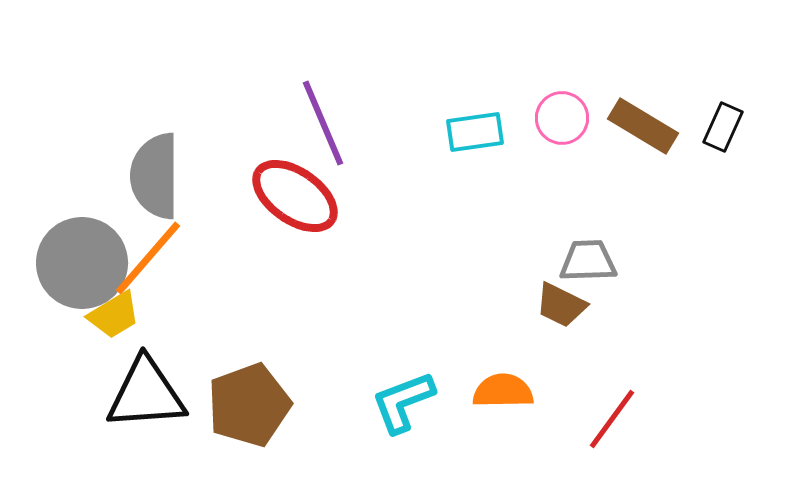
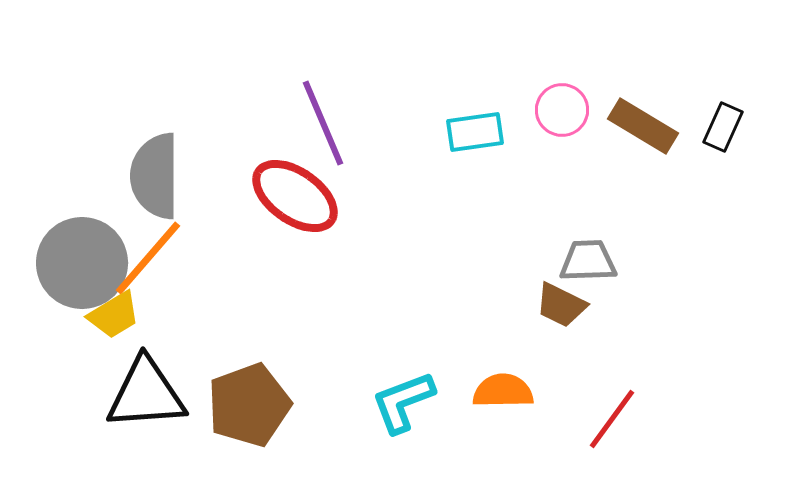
pink circle: moved 8 px up
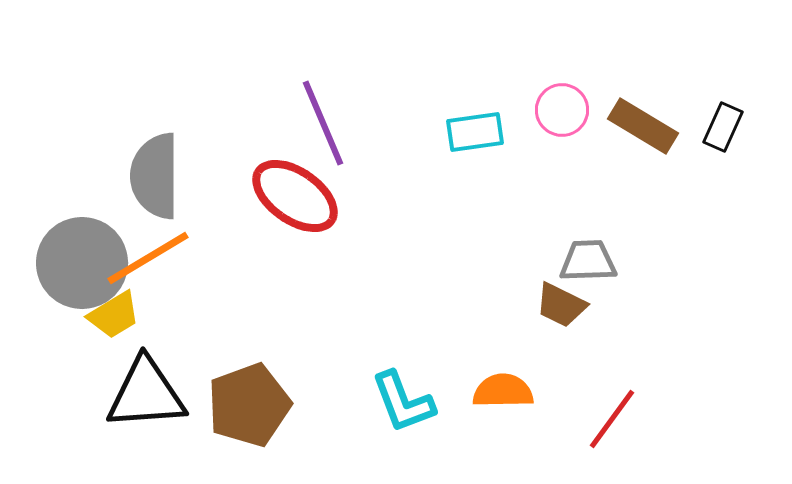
orange line: rotated 18 degrees clockwise
cyan L-shape: rotated 90 degrees counterclockwise
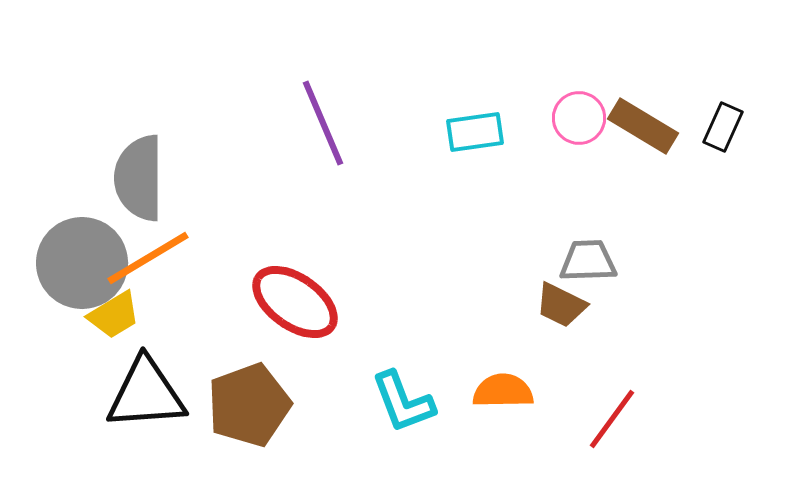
pink circle: moved 17 px right, 8 px down
gray semicircle: moved 16 px left, 2 px down
red ellipse: moved 106 px down
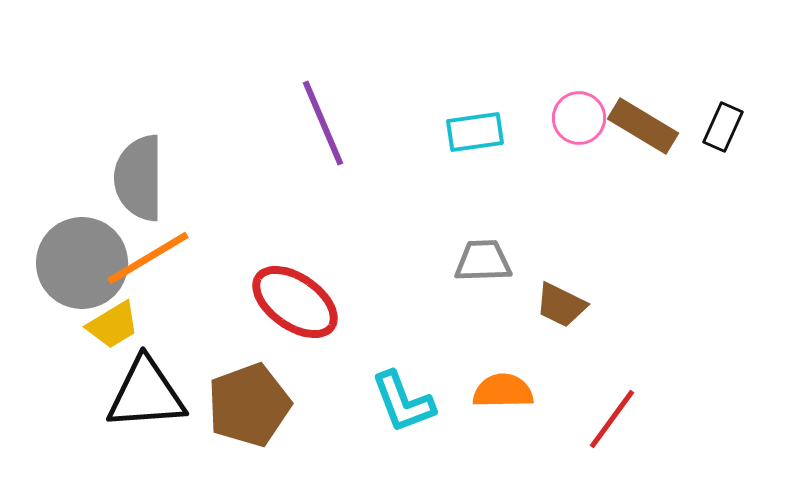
gray trapezoid: moved 105 px left
yellow trapezoid: moved 1 px left, 10 px down
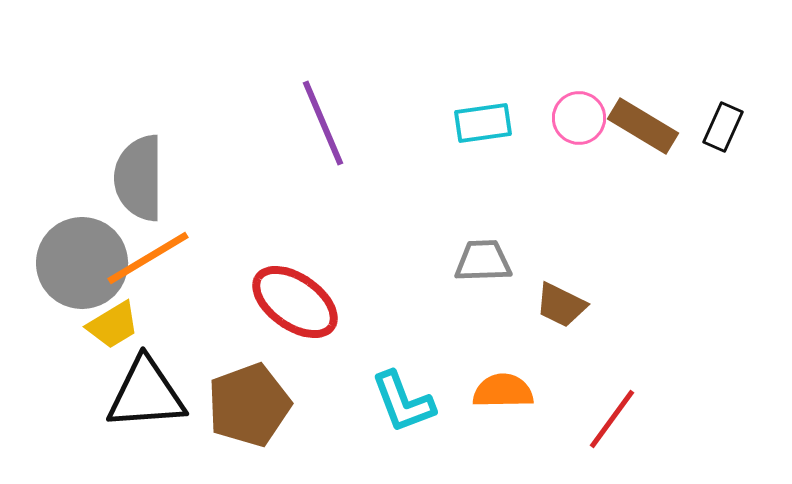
cyan rectangle: moved 8 px right, 9 px up
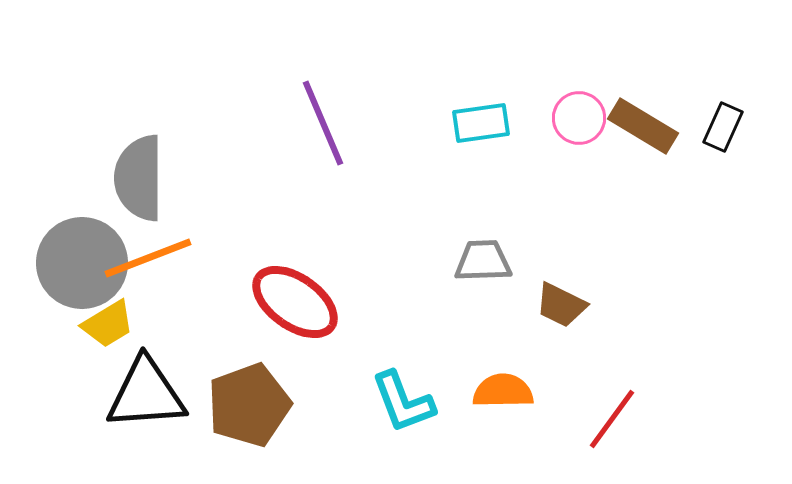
cyan rectangle: moved 2 px left
orange line: rotated 10 degrees clockwise
yellow trapezoid: moved 5 px left, 1 px up
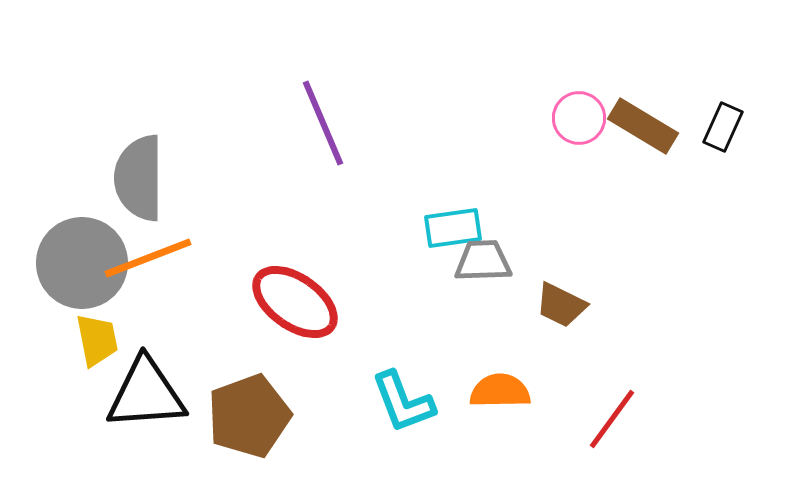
cyan rectangle: moved 28 px left, 105 px down
yellow trapezoid: moved 11 px left, 16 px down; rotated 70 degrees counterclockwise
orange semicircle: moved 3 px left
brown pentagon: moved 11 px down
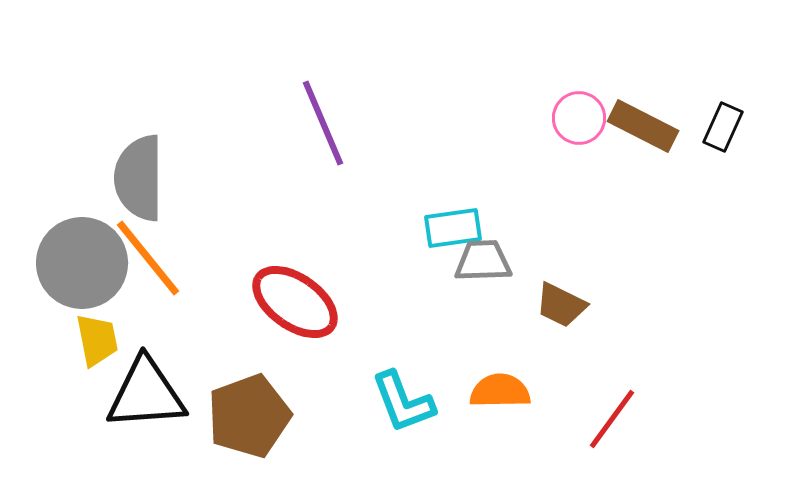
brown rectangle: rotated 4 degrees counterclockwise
orange line: rotated 72 degrees clockwise
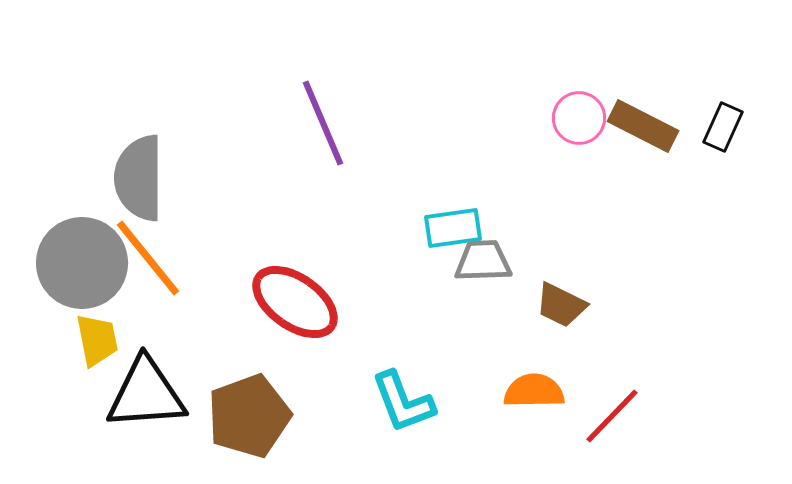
orange semicircle: moved 34 px right
red line: moved 3 px up; rotated 8 degrees clockwise
